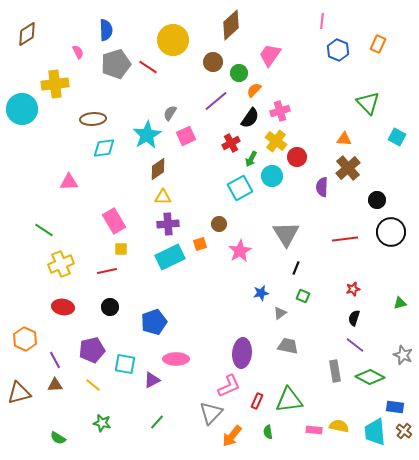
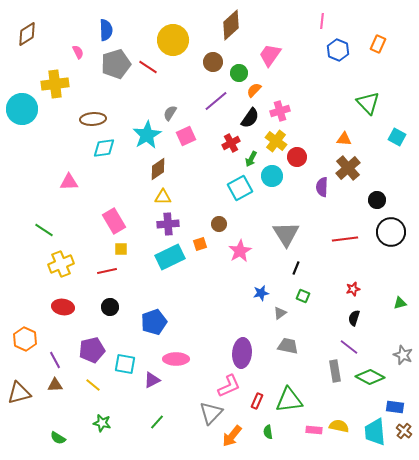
purple line at (355, 345): moved 6 px left, 2 px down
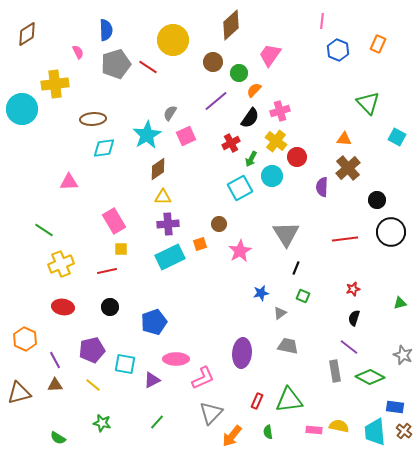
pink L-shape at (229, 386): moved 26 px left, 8 px up
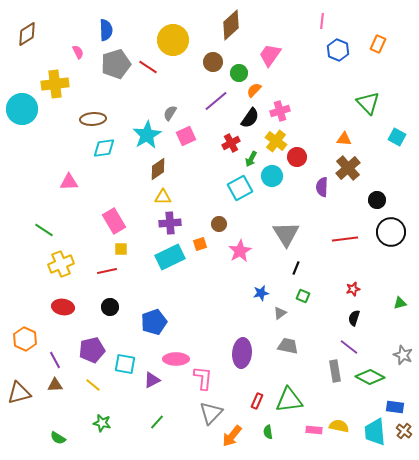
purple cross at (168, 224): moved 2 px right, 1 px up
pink L-shape at (203, 378): rotated 60 degrees counterclockwise
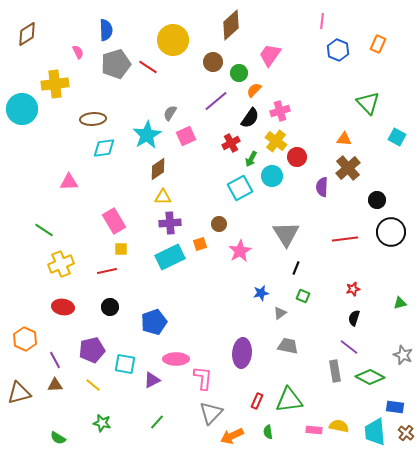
brown cross at (404, 431): moved 2 px right, 2 px down
orange arrow at (232, 436): rotated 25 degrees clockwise
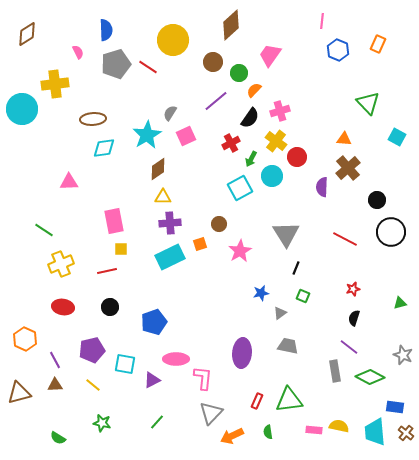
pink rectangle at (114, 221): rotated 20 degrees clockwise
red line at (345, 239): rotated 35 degrees clockwise
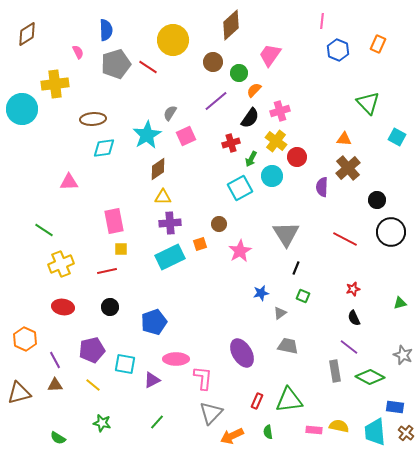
red cross at (231, 143): rotated 12 degrees clockwise
black semicircle at (354, 318): rotated 42 degrees counterclockwise
purple ellipse at (242, 353): rotated 36 degrees counterclockwise
